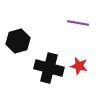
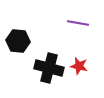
black hexagon: rotated 20 degrees clockwise
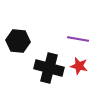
purple line: moved 16 px down
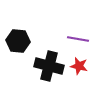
black cross: moved 2 px up
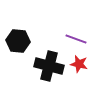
purple line: moved 2 px left; rotated 10 degrees clockwise
red star: moved 2 px up
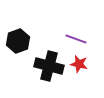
black hexagon: rotated 25 degrees counterclockwise
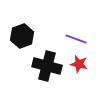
black hexagon: moved 4 px right, 5 px up
black cross: moved 2 px left
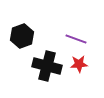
red star: rotated 18 degrees counterclockwise
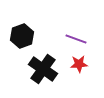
black cross: moved 4 px left, 3 px down; rotated 20 degrees clockwise
